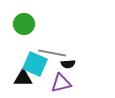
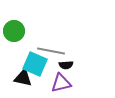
green circle: moved 10 px left, 7 px down
gray line: moved 1 px left, 2 px up
black semicircle: moved 2 px left, 1 px down
black triangle: rotated 12 degrees clockwise
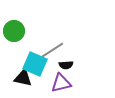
gray line: rotated 44 degrees counterclockwise
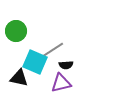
green circle: moved 2 px right
cyan square: moved 2 px up
black triangle: moved 4 px left
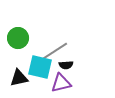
green circle: moved 2 px right, 7 px down
gray line: moved 4 px right
cyan square: moved 5 px right, 5 px down; rotated 10 degrees counterclockwise
black triangle: rotated 24 degrees counterclockwise
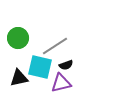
gray line: moved 5 px up
black semicircle: rotated 16 degrees counterclockwise
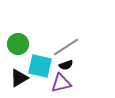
green circle: moved 6 px down
gray line: moved 11 px right, 1 px down
cyan square: moved 1 px up
black triangle: rotated 18 degrees counterclockwise
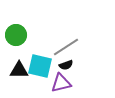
green circle: moved 2 px left, 9 px up
black triangle: moved 8 px up; rotated 30 degrees clockwise
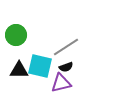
black semicircle: moved 2 px down
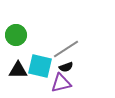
gray line: moved 2 px down
black triangle: moved 1 px left
